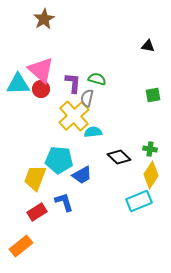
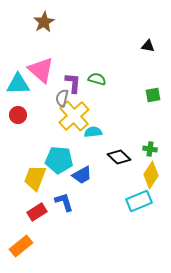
brown star: moved 3 px down
red circle: moved 23 px left, 26 px down
gray semicircle: moved 25 px left
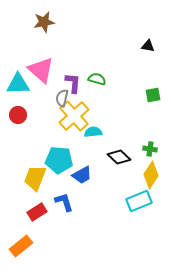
brown star: rotated 20 degrees clockwise
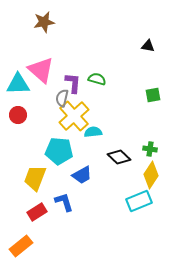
cyan pentagon: moved 9 px up
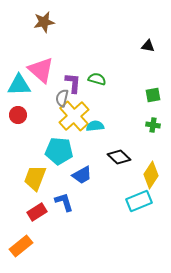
cyan triangle: moved 1 px right, 1 px down
cyan semicircle: moved 2 px right, 6 px up
green cross: moved 3 px right, 24 px up
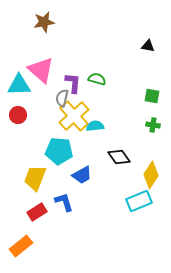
green square: moved 1 px left, 1 px down; rotated 21 degrees clockwise
black diamond: rotated 10 degrees clockwise
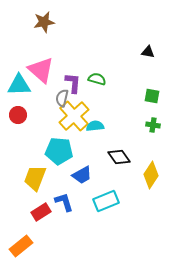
black triangle: moved 6 px down
cyan rectangle: moved 33 px left
red rectangle: moved 4 px right
